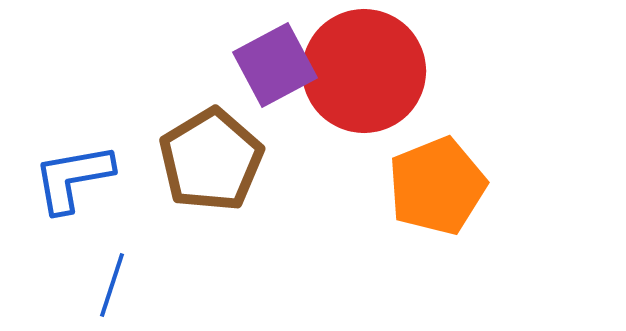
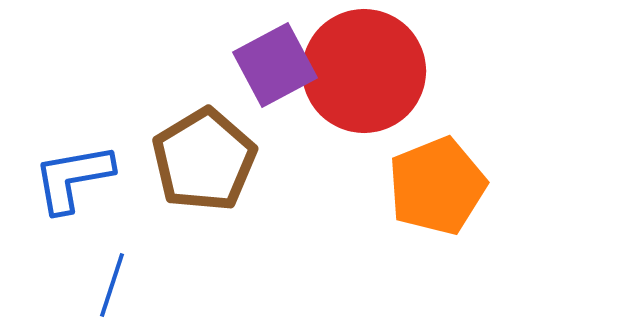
brown pentagon: moved 7 px left
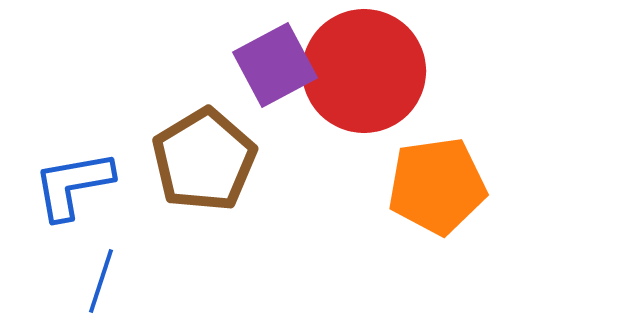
blue L-shape: moved 7 px down
orange pentagon: rotated 14 degrees clockwise
blue line: moved 11 px left, 4 px up
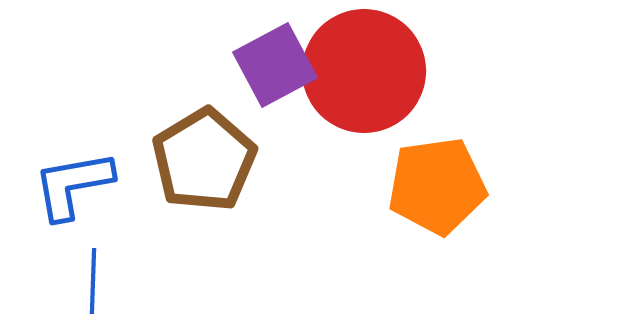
blue line: moved 8 px left; rotated 16 degrees counterclockwise
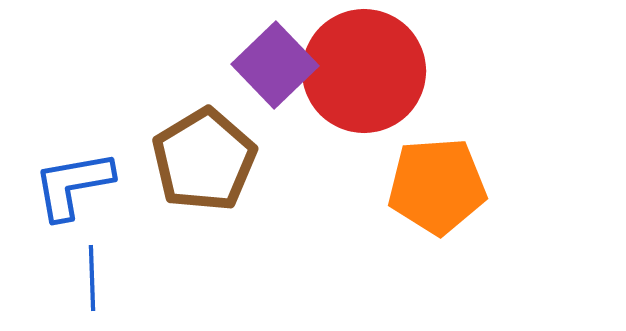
purple square: rotated 16 degrees counterclockwise
orange pentagon: rotated 4 degrees clockwise
blue line: moved 1 px left, 3 px up; rotated 4 degrees counterclockwise
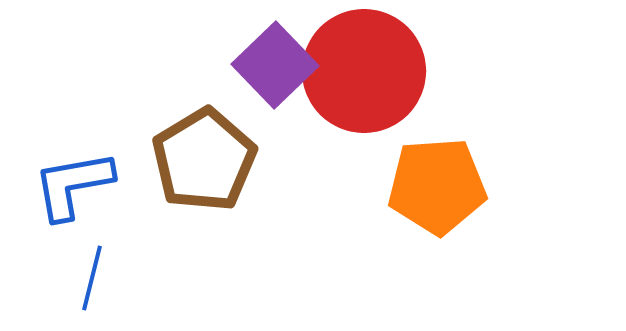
blue line: rotated 16 degrees clockwise
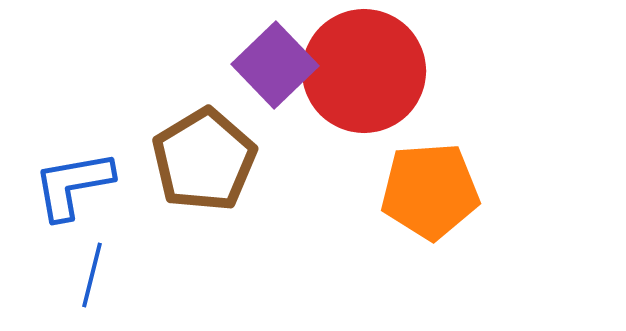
orange pentagon: moved 7 px left, 5 px down
blue line: moved 3 px up
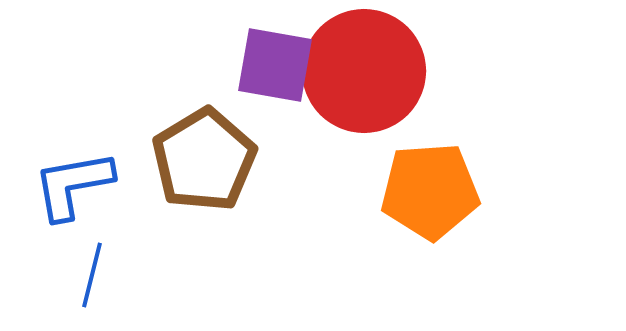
purple square: rotated 36 degrees counterclockwise
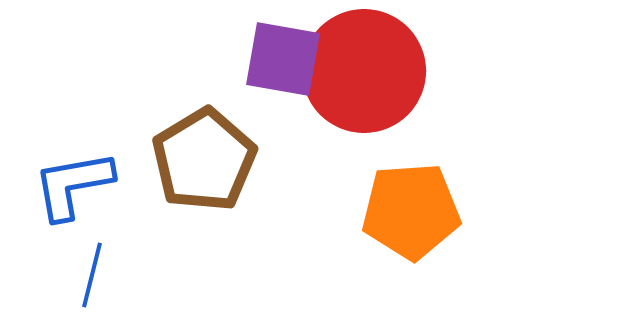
purple square: moved 8 px right, 6 px up
orange pentagon: moved 19 px left, 20 px down
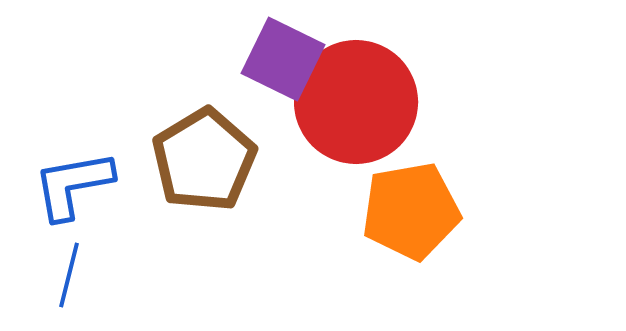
purple square: rotated 16 degrees clockwise
red circle: moved 8 px left, 31 px down
orange pentagon: rotated 6 degrees counterclockwise
blue line: moved 23 px left
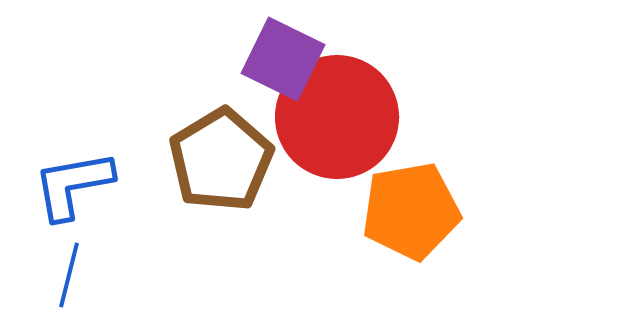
red circle: moved 19 px left, 15 px down
brown pentagon: moved 17 px right
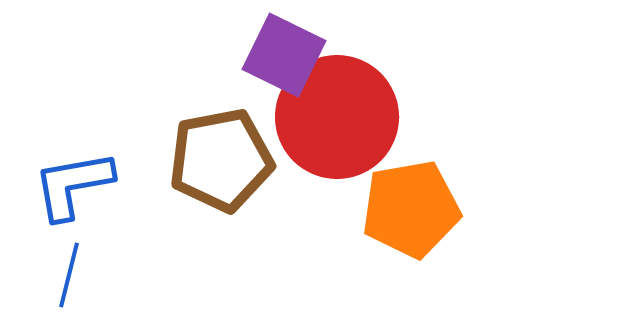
purple square: moved 1 px right, 4 px up
brown pentagon: rotated 20 degrees clockwise
orange pentagon: moved 2 px up
